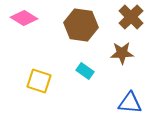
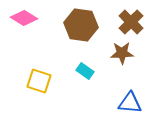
brown cross: moved 5 px down
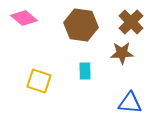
pink diamond: rotated 8 degrees clockwise
cyan rectangle: rotated 54 degrees clockwise
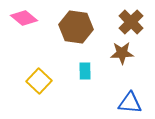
brown hexagon: moved 5 px left, 2 px down
yellow square: rotated 25 degrees clockwise
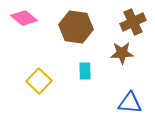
brown cross: moved 2 px right; rotated 20 degrees clockwise
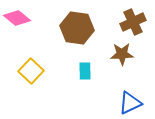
pink diamond: moved 7 px left
brown hexagon: moved 1 px right, 1 px down
brown star: moved 1 px down
yellow square: moved 8 px left, 10 px up
blue triangle: rotated 30 degrees counterclockwise
